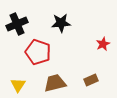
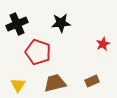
brown rectangle: moved 1 px right, 1 px down
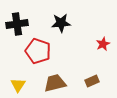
black cross: rotated 15 degrees clockwise
red pentagon: moved 1 px up
